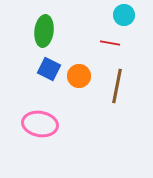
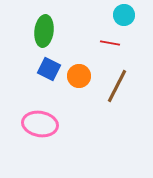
brown line: rotated 16 degrees clockwise
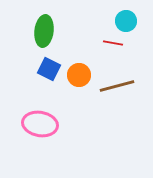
cyan circle: moved 2 px right, 6 px down
red line: moved 3 px right
orange circle: moved 1 px up
brown line: rotated 48 degrees clockwise
